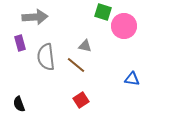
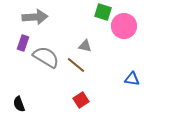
purple rectangle: moved 3 px right; rotated 35 degrees clockwise
gray semicircle: rotated 128 degrees clockwise
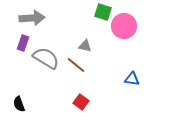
gray arrow: moved 3 px left, 1 px down
gray semicircle: moved 1 px down
red square: moved 2 px down; rotated 21 degrees counterclockwise
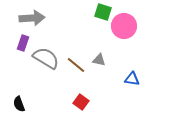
gray triangle: moved 14 px right, 14 px down
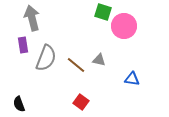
gray arrow: rotated 100 degrees counterclockwise
purple rectangle: moved 2 px down; rotated 28 degrees counterclockwise
gray semicircle: rotated 80 degrees clockwise
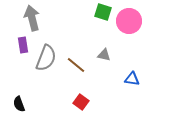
pink circle: moved 5 px right, 5 px up
gray triangle: moved 5 px right, 5 px up
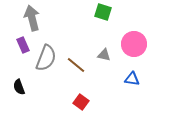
pink circle: moved 5 px right, 23 px down
purple rectangle: rotated 14 degrees counterclockwise
black semicircle: moved 17 px up
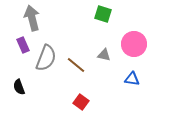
green square: moved 2 px down
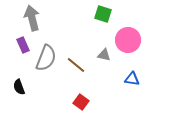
pink circle: moved 6 px left, 4 px up
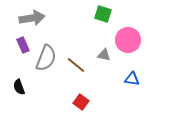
gray arrow: rotated 95 degrees clockwise
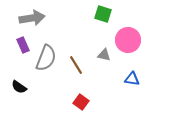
brown line: rotated 18 degrees clockwise
black semicircle: rotated 35 degrees counterclockwise
